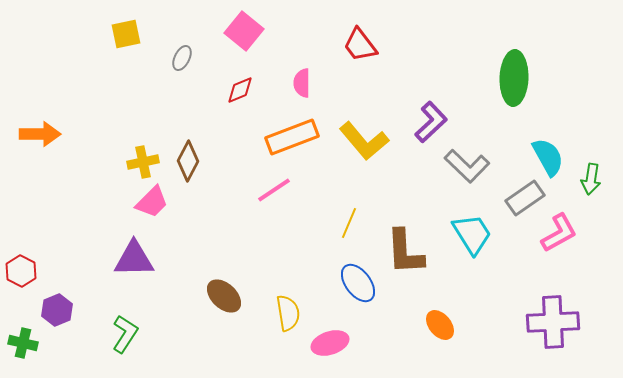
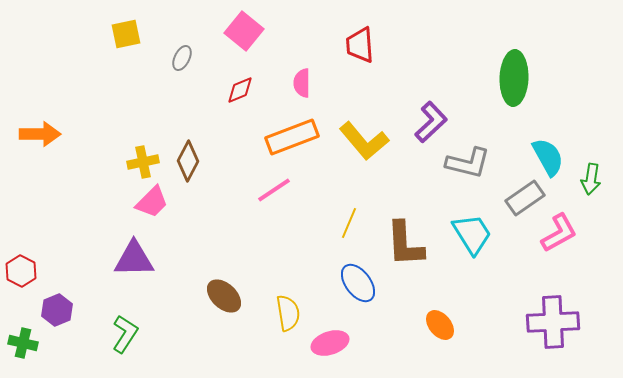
red trapezoid: rotated 33 degrees clockwise
gray L-shape: moved 1 px right, 3 px up; rotated 30 degrees counterclockwise
brown L-shape: moved 8 px up
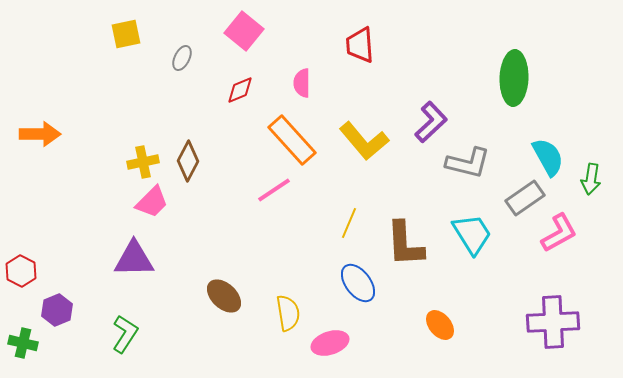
orange rectangle: moved 3 px down; rotated 69 degrees clockwise
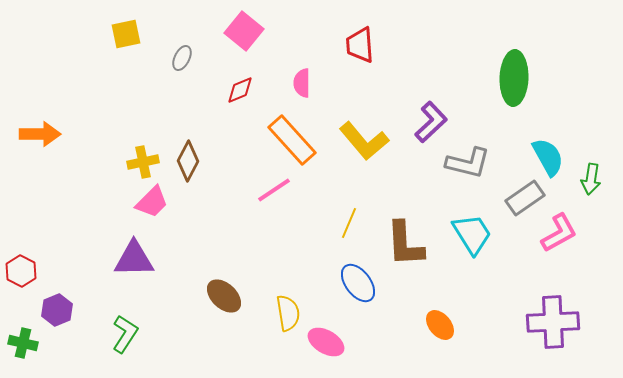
pink ellipse: moved 4 px left, 1 px up; rotated 48 degrees clockwise
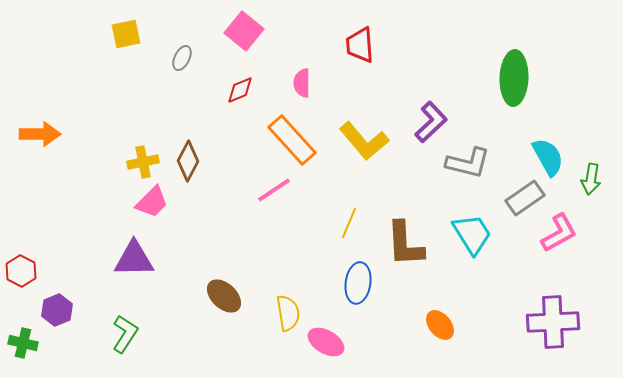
blue ellipse: rotated 45 degrees clockwise
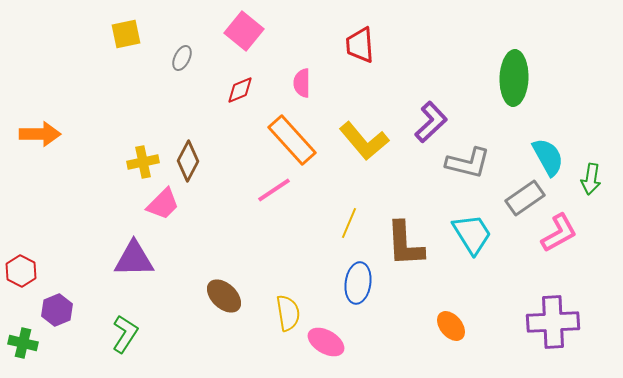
pink trapezoid: moved 11 px right, 2 px down
orange ellipse: moved 11 px right, 1 px down
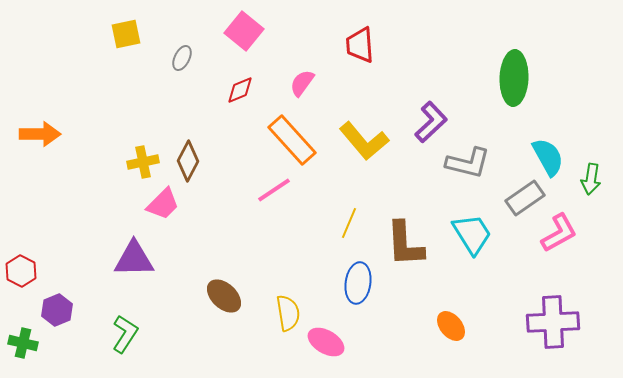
pink semicircle: rotated 36 degrees clockwise
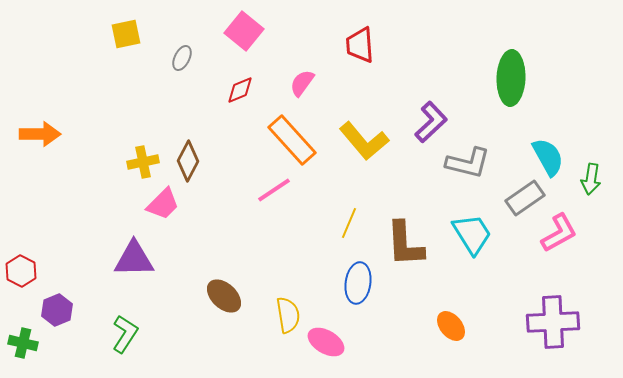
green ellipse: moved 3 px left
yellow semicircle: moved 2 px down
